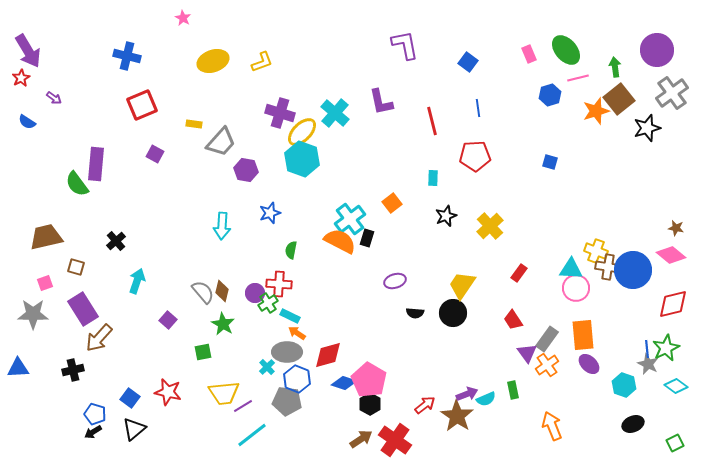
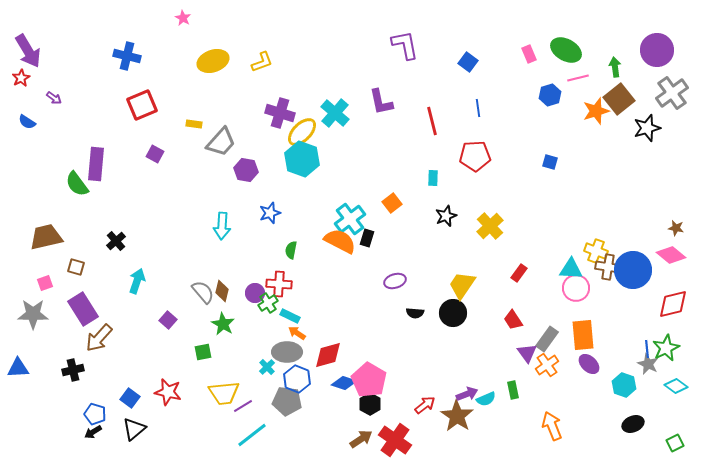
green ellipse at (566, 50): rotated 20 degrees counterclockwise
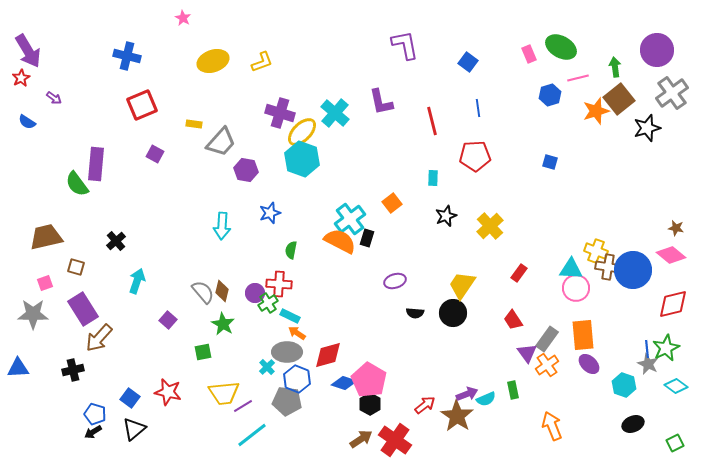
green ellipse at (566, 50): moved 5 px left, 3 px up
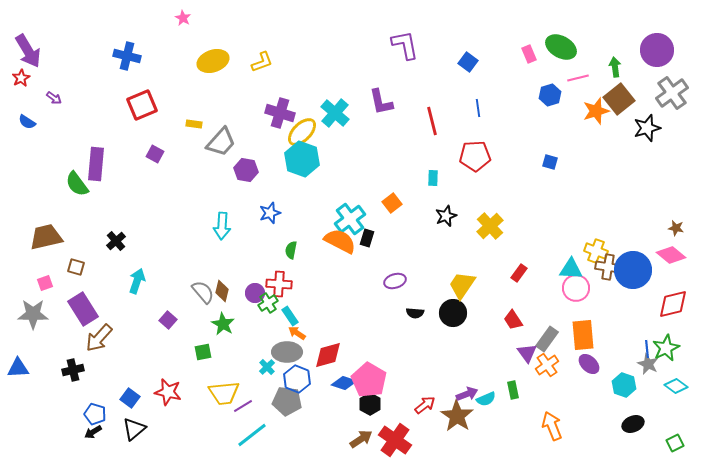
cyan rectangle at (290, 316): rotated 30 degrees clockwise
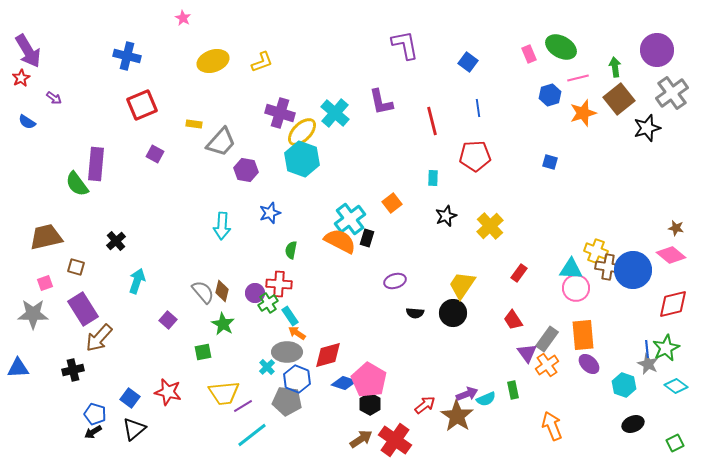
orange star at (596, 111): moved 13 px left, 2 px down
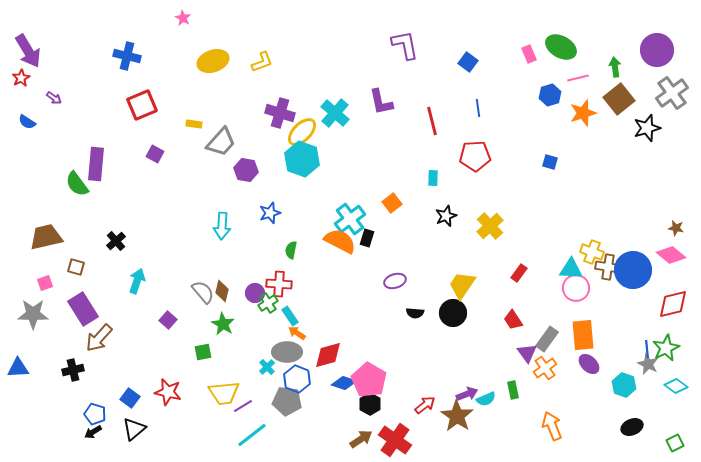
yellow cross at (596, 251): moved 4 px left, 1 px down
orange cross at (547, 365): moved 2 px left, 3 px down
black ellipse at (633, 424): moved 1 px left, 3 px down
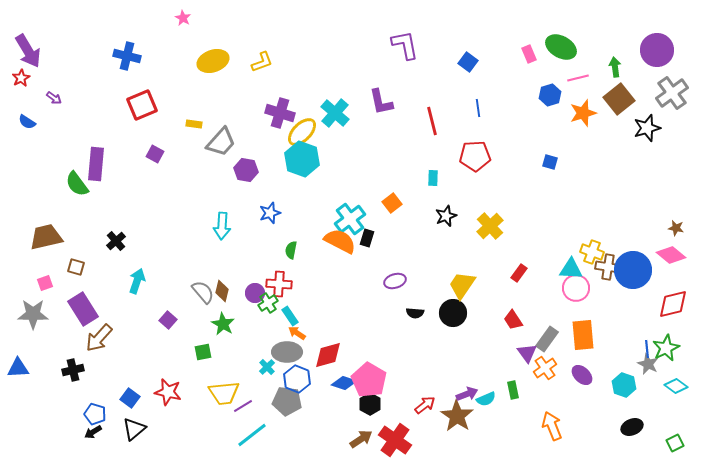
purple ellipse at (589, 364): moved 7 px left, 11 px down
